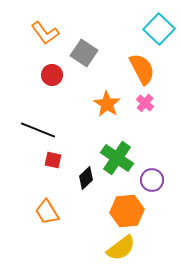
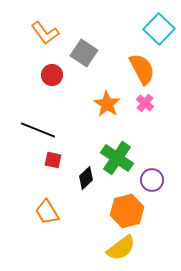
orange hexagon: rotated 8 degrees counterclockwise
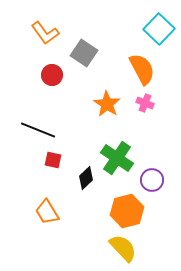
pink cross: rotated 18 degrees counterclockwise
yellow semicircle: moved 2 px right; rotated 96 degrees counterclockwise
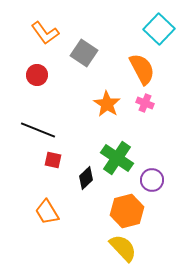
red circle: moved 15 px left
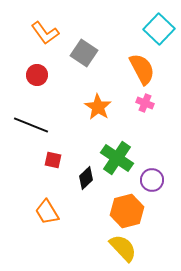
orange star: moved 9 px left, 3 px down
black line: moved 7 px left, 5 px up
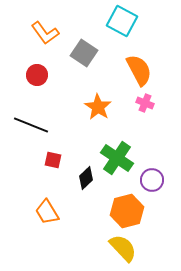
cyan square: moved 37 px left, 8 px up; rotated 16 degrees counterclockwise
orange semicircle: moved 3 px left, 1 px down
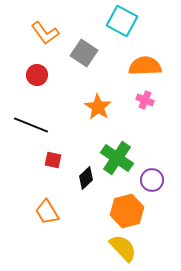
orange semicircle: moved 6 px right, 4 px up; rotated 64 degrees counterclockwise
pink cross: moved 3 px up
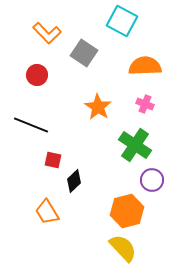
orange L-shape: moved 2 px right; rotated 8 degrees counterclockwise
pink cross: moved 4 px down
green cross: moved 18 px right, 13 px up
black diamond: moved 12 px left, 3 px down
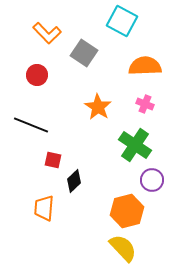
orange trapezoid: moved 3 px left, 4 px up; rotated 36 degrees clockwise
